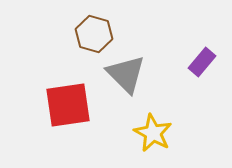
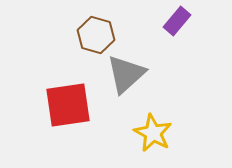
brown hexagon: moved 2 px right, 1 px down
purple rectangle: moved 25 px left, 41 px up
gray triangle: rotated 33 degrees clockwise
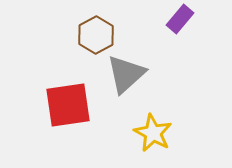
purple rectangle: moved 3 px right, 2 px up
brown hexagon: rotated 15 degrees clockwise
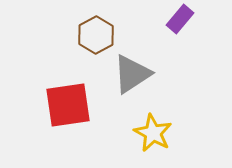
gray triangle: moved 6 px right; rotated 9 degrees clockwise
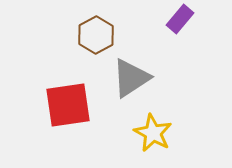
gray triangle: moved 1 px left, 4 px down
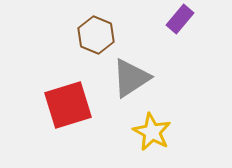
brown hexagon: rotated 9 degrees counterclockwise
red square: rotated 9 degrees counterclockwise
yellow star: moved 1 px left, 1 px up
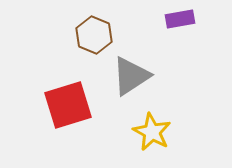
purple rectangle: rotated 40 degrees clockwise
brown hexagon: moved 2 px left
gray triangle: moved 2 px up
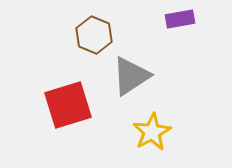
yellow star: rotated 15 degrees clockwise
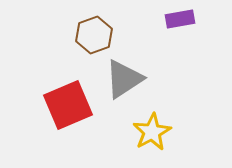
brown hexagon: rotated 18 degrees clockwise
gray triangle: moved 7 px left, 3 px down
red square: rotated 6 degrees counterclockwise
